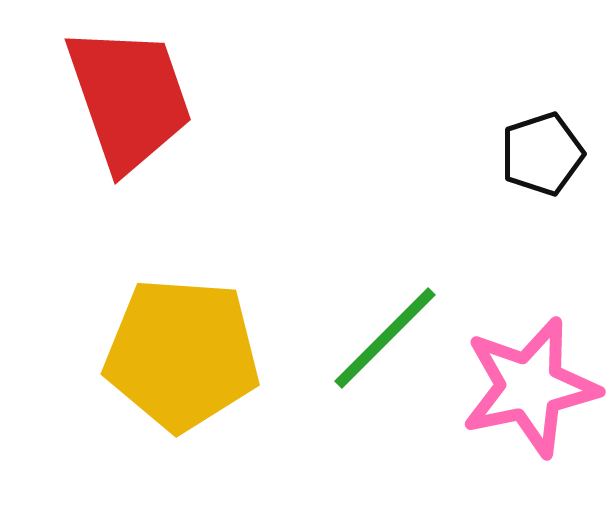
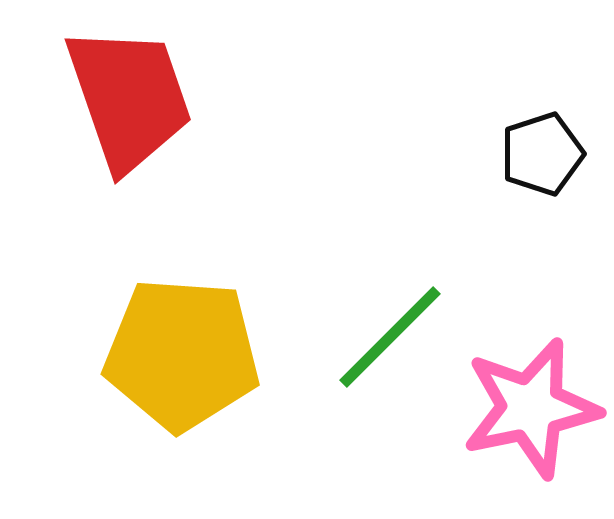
green line: moved 5 px right, 1 px up
pink star: moved 1 px right, 21 px down
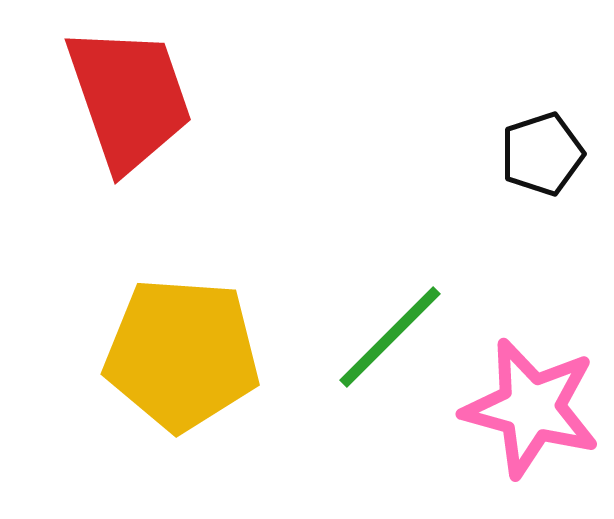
pink star: rotated 27 degrees clockwise
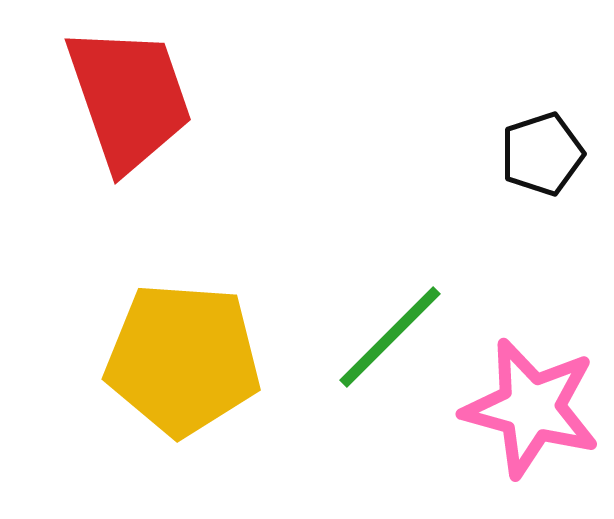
yellow pentagon: moved 1 px right, 5 px down
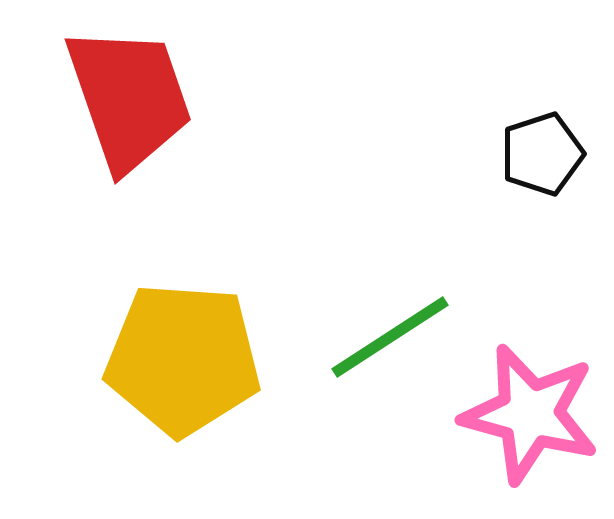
green line: rotated 12 degrees clockwise
pink star: moved 1 px left, 6 px down
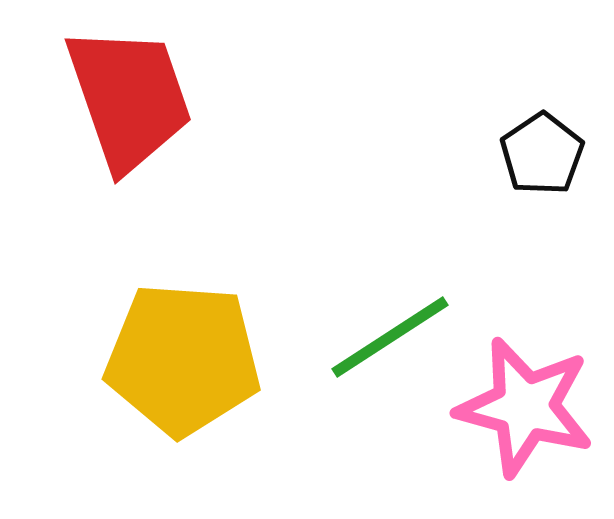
black pentagon: rotated 16 degrees counterclockwise
pink star: moved 5 px left, 7 px up
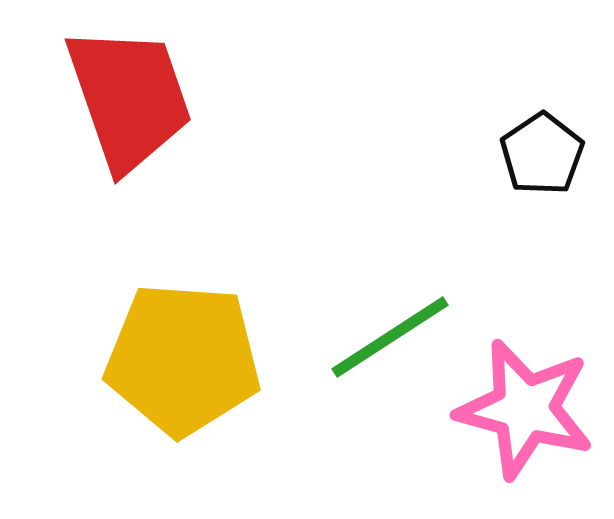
pink star: moved 2 px down
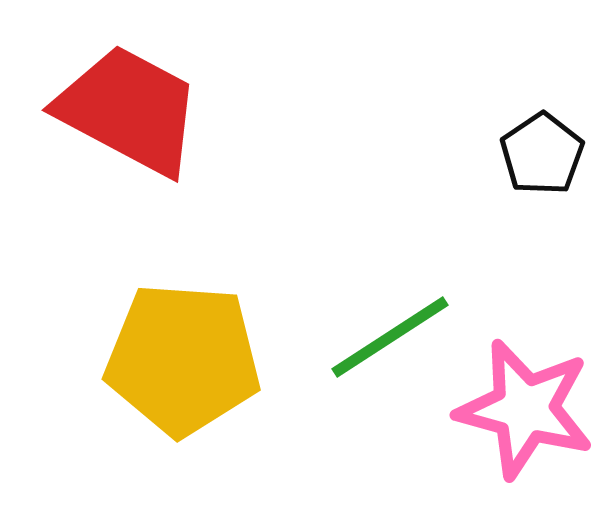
red trapezoid: moved 12 px down; rotated 43 degrees counterclockwise
